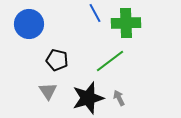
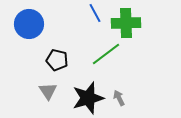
green line: moved 4 px left, 7 px up
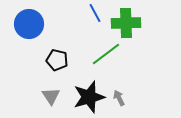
gray triangle: moved 3 px right, 5 px down
black star: moved 1 px right, 1 px up
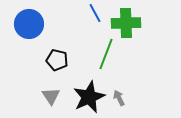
green line: rotated 32 degrees counterclockwise
black star: rotated 8 degrees counterclockwise
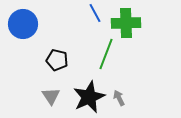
blue circle: moved 6 px left
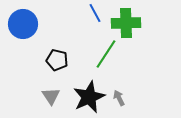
green line: rotated 12 degrees clockwise
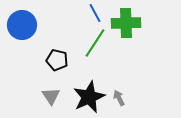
blue circle: moved 1 px left, 1 px down
green line: moved 11 px left, 11 px up
